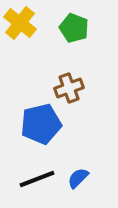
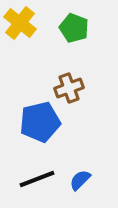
blue pentagon: moved 1 px left, 2 px up
blue semicircle: moved 2 px right, 2 px down
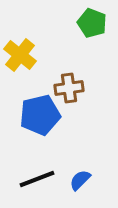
yellow cross: moved 32 px down
green pentagon: moved 18 px right, 5 px up
brown cross: rotated 12 degrees clockwise
blue pentagon: moved 7 px up
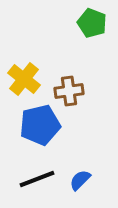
yellow cross: moved 4 px right, 24 px down
brown cross: moved 3 px down
blue pentagon: moved 10 px down
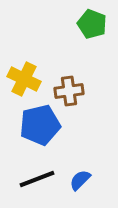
green pentagon: moved 1 px down
yellow cross: rotated 12 degrees counterclockwise
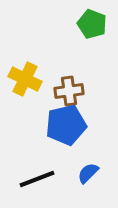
yellow cross: moved 1 px right
blue pentagon: moved 26 px right
blue semicircle: moved 8 px right, 7 px up
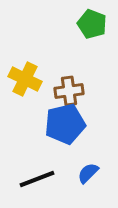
blue pentagon: moved 1 px left, 1 px up
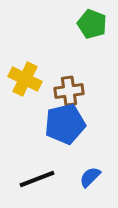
blue semicircle: moved 2 px right, 4 px down
